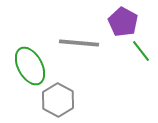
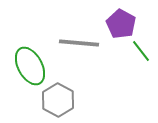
purple pentagon: moved 2 px left, 2 px down
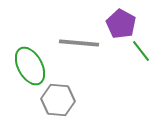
gray hexagon: rotated 24 degrees counterclockwise
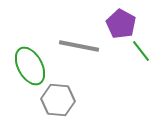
gray line: moved 3 px down; rotated 6 degrees clockwise
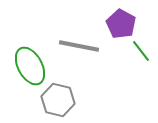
gray hexagon: rotated 8 degrees clockwise
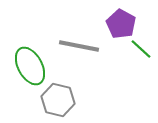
green line: moved 2 px up; rotated 10 degrees counterclockwise
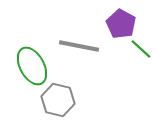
green ellipse: moved 2 px right
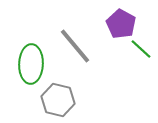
gray line: moved 4 px left; rotated 39 degrees clockwise
green ellipse: moved 1 px left, 2 px up; rotated 30 degrees clockwise
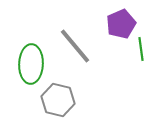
purple pentagon: rotated 20 degrees clockwise
green line: rotated 40 degrees clockwise
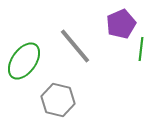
green line: rotated 15 degrees clockwise
green ellipse: moved 7 px left, 3 px up; rotated 33 degrees clockwise
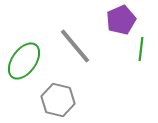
purple pentagon: moved 4 px up
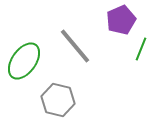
green line: rotated 15 degrees clockwise
